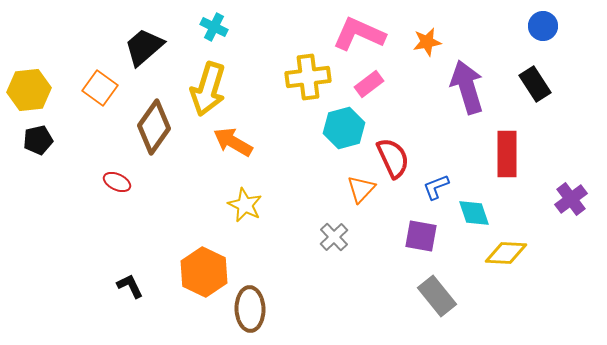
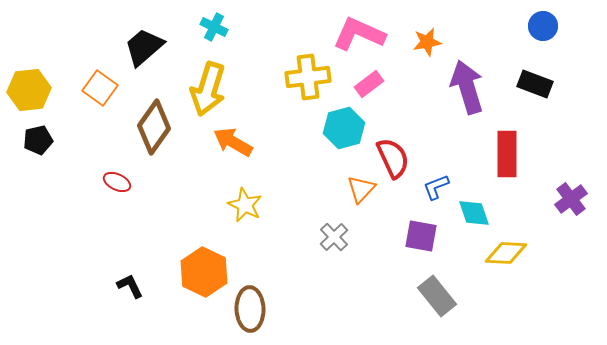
black rectangle: rotated 36 degrees counterclockwise
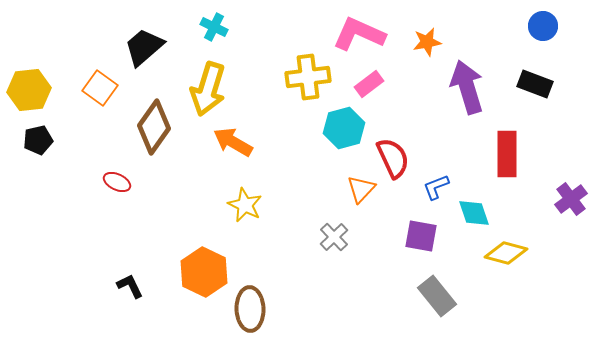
yellow diamond: rotated 12 degrees clockwise
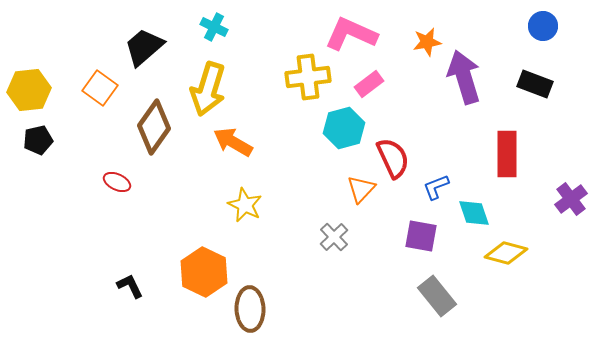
pink L-shape: moved 8 px left
purple arrow: moved 3 px left, 10 px up
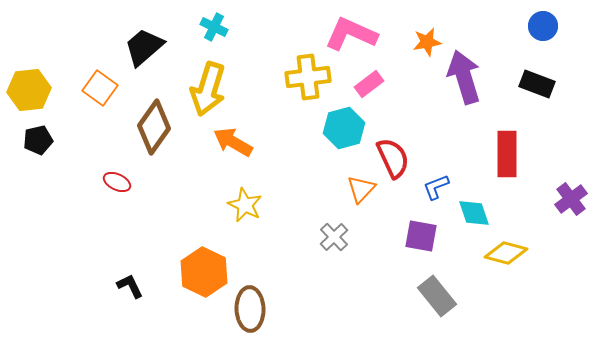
black rectangle: moved 2 px right
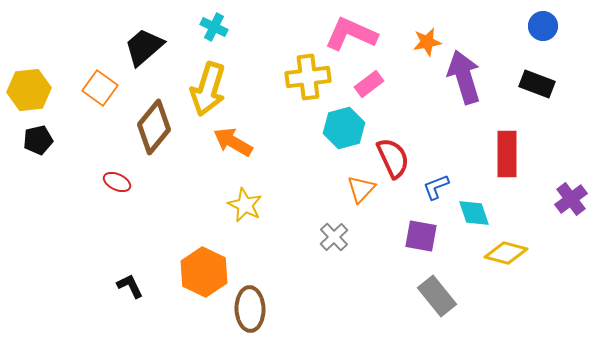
brown diamond: rotated 4 degrees clockwise
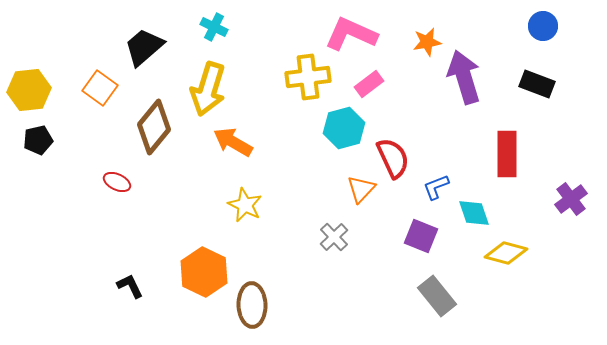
purple square: rotated 12 degrees clockwise
brown ellipse: moved 2 px right, 4 px up
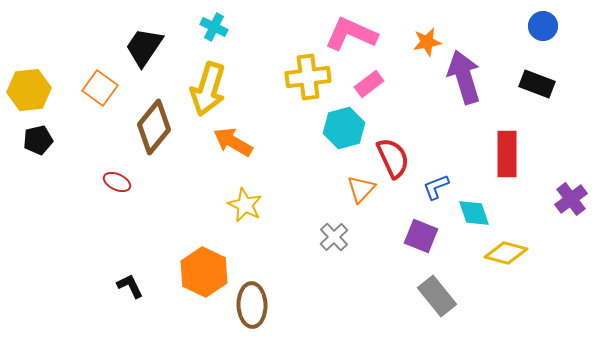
black trapezoid: rotated 15 degrees counterclockwise
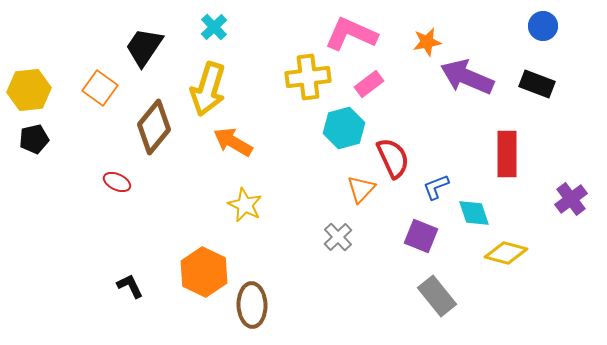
cyan cross: rotated 20 degrees clockwise
purple arrow: moved 3 px right; rotated 50 degrees counterclockwise
black pentagon: moved 4 px left, 1 px up
gray cross: moved 4 px right
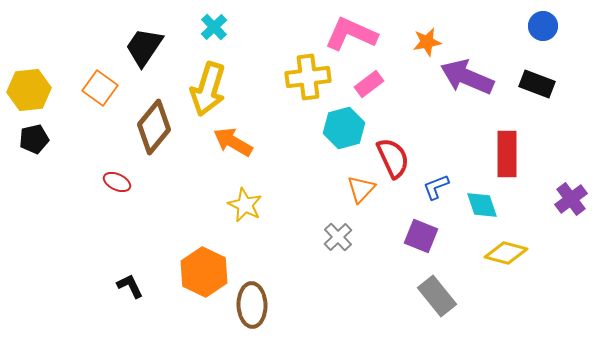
cyan diamond: moved 8 px right, 8 px up
